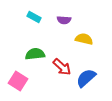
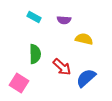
green semicircle: rotated 96 degrees clockwise
pink square: moved 1 px right, 2 px down
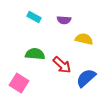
green semicircle: rotated 84 degrees counterclockwise
red arrow: moved 2 px up
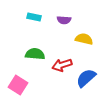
cyan rectangle: rotated 16 degrees counterclockwise
red arrow: rotated 120 degrees clockwise
pink square: moved 1 px left, 2 px down
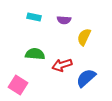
yellow semicircle: moved 2 px up; rotated 78 degrees counterclockwise
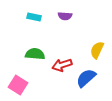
purple semicircle: moved 1 px right, 4 px up
yellow semicircle: moved 13 px right, 13 px down
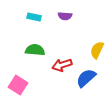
green semicircle: moved 4 px up
